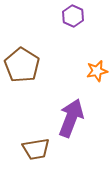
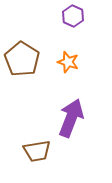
brown pentagon: moved 6 px up
orange star: moved 29 px left, 9 px up; rotated 30 degrees clockwise
brown trapezoid: moved 1 px right, 2 px down
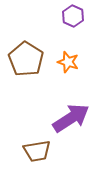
brown pentagon: moved 4 px right
purple arrow: rotated 36 degrees clockwise
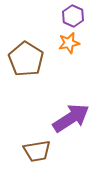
orange star: moved 1 px right, 19 px up; rotated 30 degrees counterclockwise
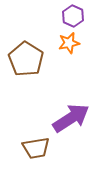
brown trapezoid: moved 1 px left, 3 px up
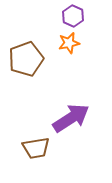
brown pentagon: rotated 20 degrees clockwise
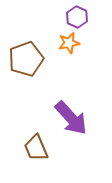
purple hexagon: moved 4 px right, 1 px down
purple arrow: rotated 81 degrees clockwise
brown trapezoid: rotated 76 degrees clockwise
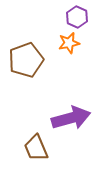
brown pentagon: moved 1 px down
purple arrow: rotated 63 degrees counterclockwise
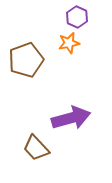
brown trapezoid: rotated 20 degrees counterclockwise
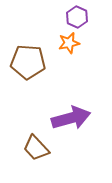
brown pentagon: moved 2 px right, 2 px down; rotated 24 degrees clockwise
